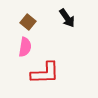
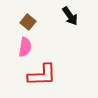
black arrow: moved 3 px right, 2 px up
red L-shape: moved 3 px left, 2 px down
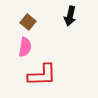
black arrow: rotated 48 degrees clockwise
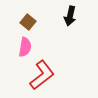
red L-shape: rotated 36 degrees counterclockwise
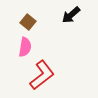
black arrow: moved 1 px right, 1 px up; rotated 36 degrees clockwise
